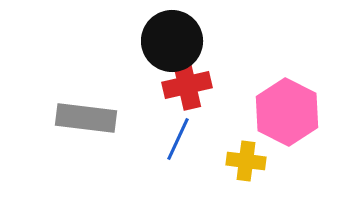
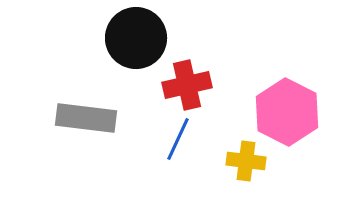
black circle: moved 36 px left, 3 px up
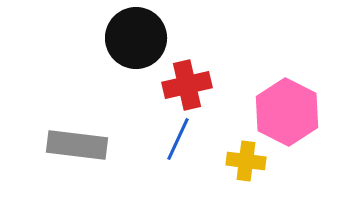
gray rectangle: moved 9 px left, 27 px down
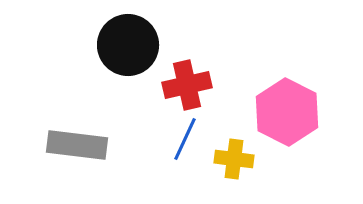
black circle: moved 8 px left, 7 px down
blue line: moved 7 px right
yellow cross: moved 12 px left, 2 px up
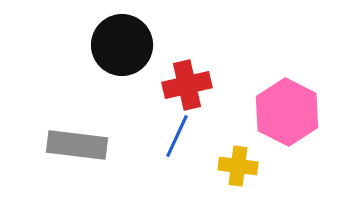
black circle: moved 6 px left
blue line: moved 8 px left, 3 px up
yellow cross: moved 4 px right, 7 px down
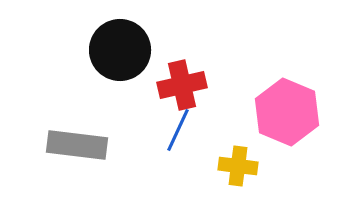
black circle: moved 2 px left, 5 px down
red cross: moved 5 px left
pink hexagon: rotated 4 degrees counterclockwise
blue line: moved 1 px right, 6 px up
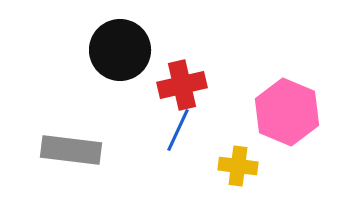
gray rectangle: moved 6 px left, 5 px down
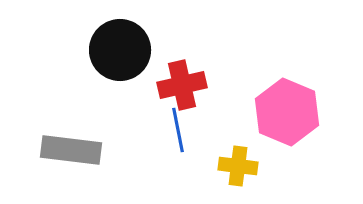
blue line: rotated 36 degrees counterclockwise
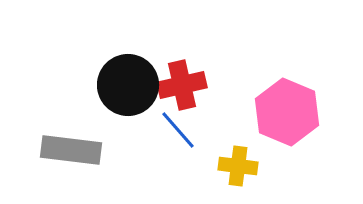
black circle: moved 8 px right, 35 px down
blue line: rotated 30 degrees counterclockwise
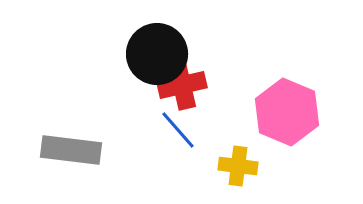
black circle: moved 29 px right, 31 px up
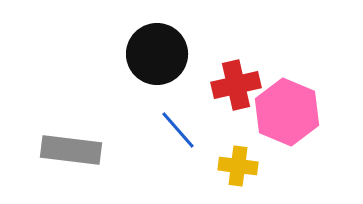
red cross: moved 54 px right
